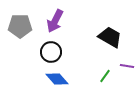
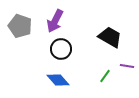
gray pentagon: rotated 20 degrees clockwise
black circle: moved 10 px right, 3 px up
blue diamond: moved 1 px right, 1 px down
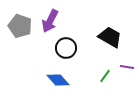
purple arrow: moved 5 px left
black circle: moved 5 px right, 1 px up
purple line: moved 1 px down
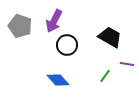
purple arrow: moved 4 px right
black circle: moved 1 px right, 3 px up
purple line: moved 3 px up
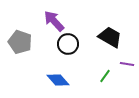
purple arrow: rotated 110 degrees clockwise
gray pentagon: moved 16 px down
black circle: moved 1 px right, 1 px up
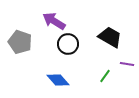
purple arrow: rotated 15 degrees counterclockwise
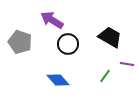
purple arrow: moved 2 px left, 1 px up
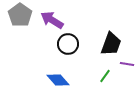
black trapezoid: moved 1 px right, 7 px down; rotated 80 degrees clockwise
gray pentagon: moved 27 px up; rotated 15 degrees clockwise
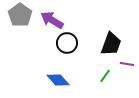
black circle: moved 1 px left, 1 px up
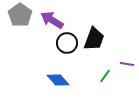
black trapezoid: moved 17 px left, 5 px up
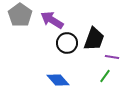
purple line: moved 15 px left, 7 px up
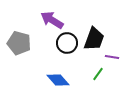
gray pentagon: moved 1 px left, 28 px down; rotated 20 degrees counterclockwise
green line: moved 7 px left, 2 px up
